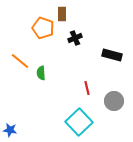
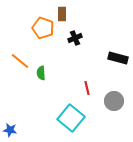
black rectangle: moved 6 px right, 3 px down
cyan square: moved 8 px left, 4 px up; rotated 8 degrees counterclockwise
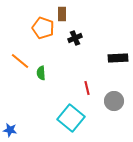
black rectangle: rotated 18 degrees counterclockwise
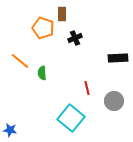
green semicircle: moved 1 px right
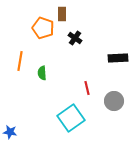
black cross: rotated 32 degrees counterclockwise
orange line: rotated 60 degrees clockwise
cyan square: rotated 16 degrees clockwise
blue star: moved 2 px down
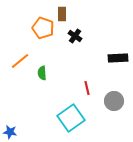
black cross: moved 2 px up
orange line: rotated 42 degrees clockwise
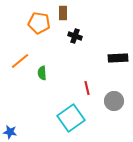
brown rectangle: moved 1 px right, 1 px up
orange pentagon: moved 4 px left, 5 px up; rotated 10 degrees counterclockwise
black cross: rotated 16 degrees counterclockwise
